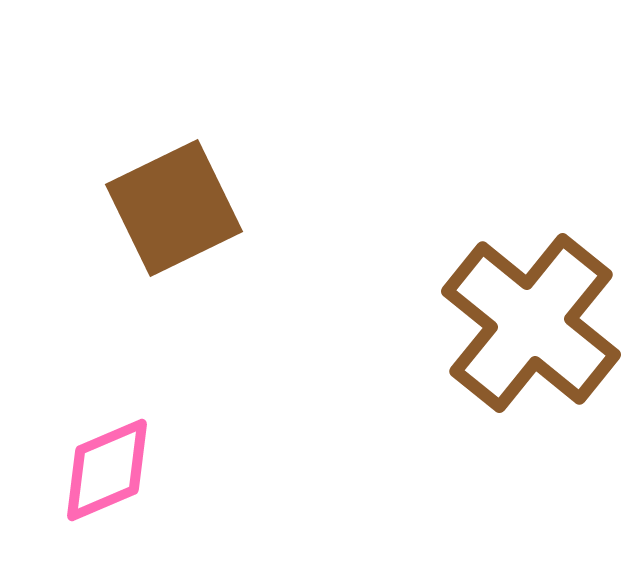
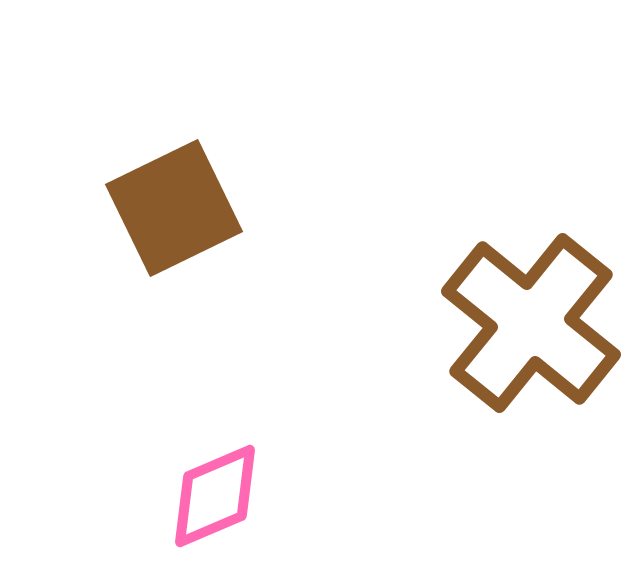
pink diamond: moved 108 px right, 26 px down
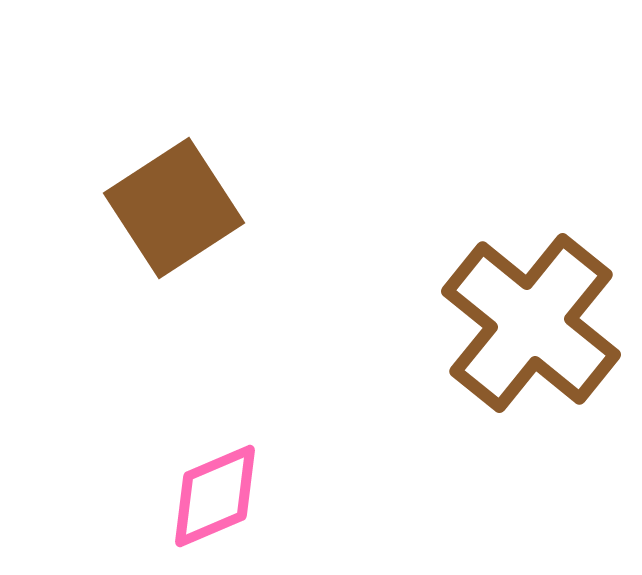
brown square: rotated 7 degrees counterclockwise
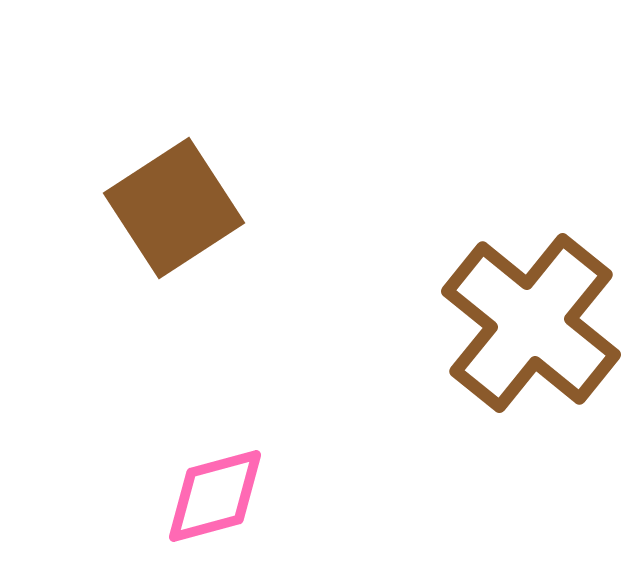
pink diamond: rotated 8 degrees clockwise
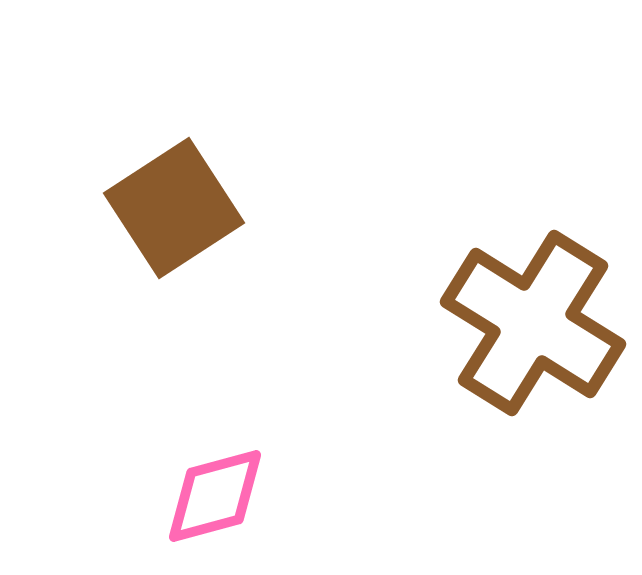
brown cross: moved 2 px right; rotated 7 degrees counterclockwise
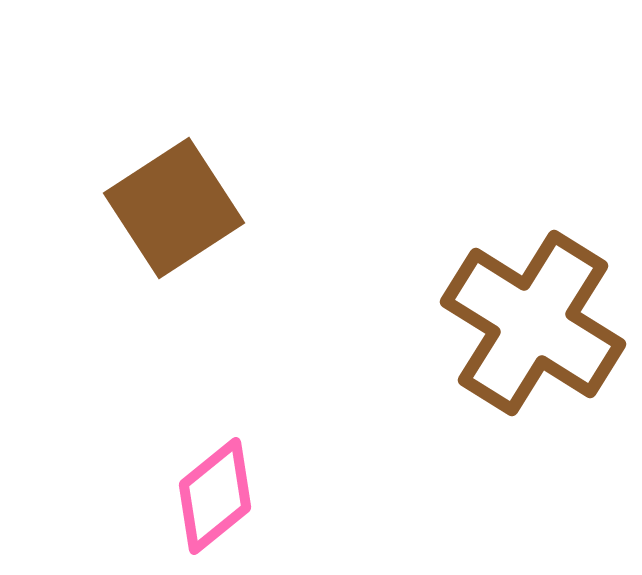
pink diamond: rotated 24 degrees counterclockwise
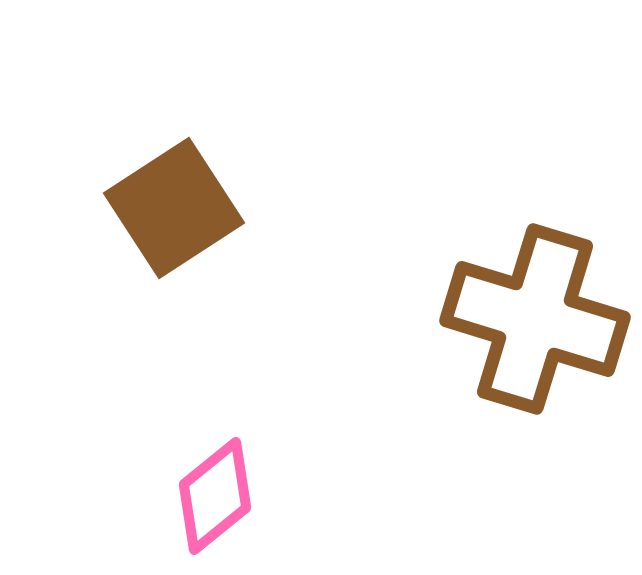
brown cross: moved 2 px right, 4 px up; rotated 15 degrees counterclockwise
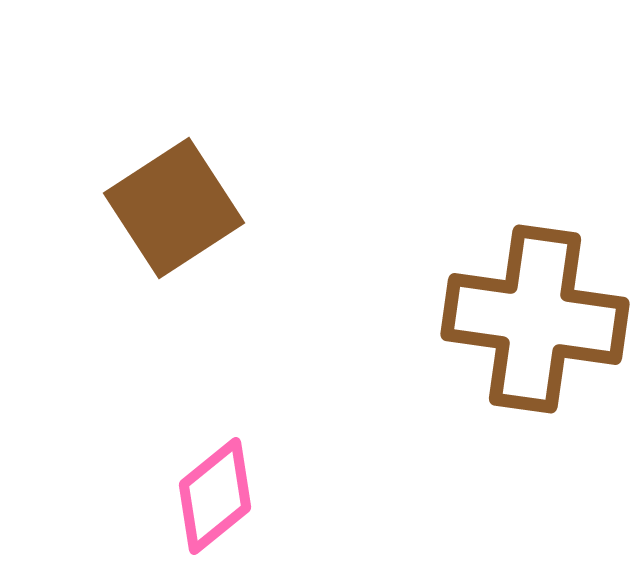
brown cross: rotated 9 degrees counterclockwise
